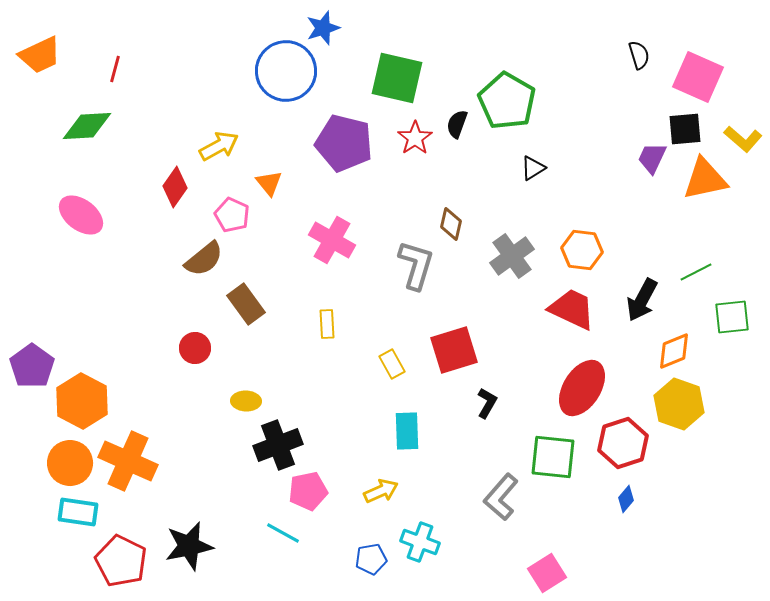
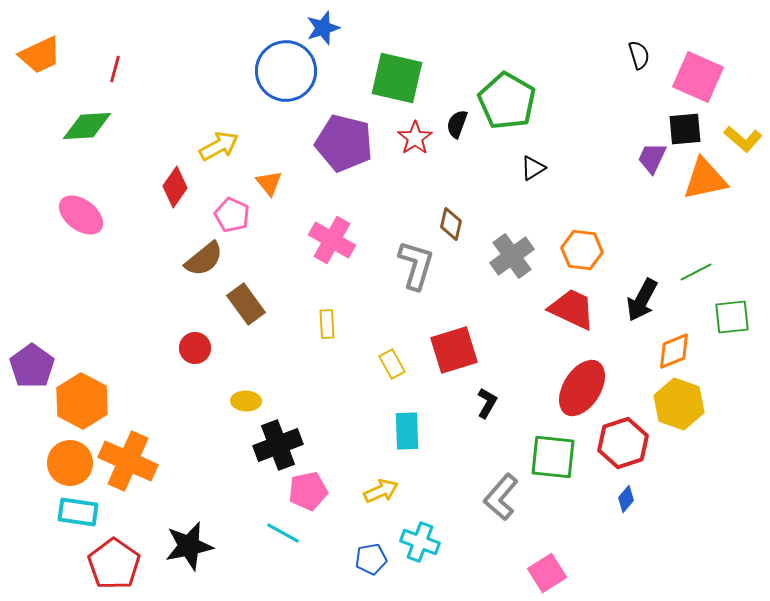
red pentagon at (121, 561): moved 7 px left, 3 px down; rotated 9 degrees clockwise
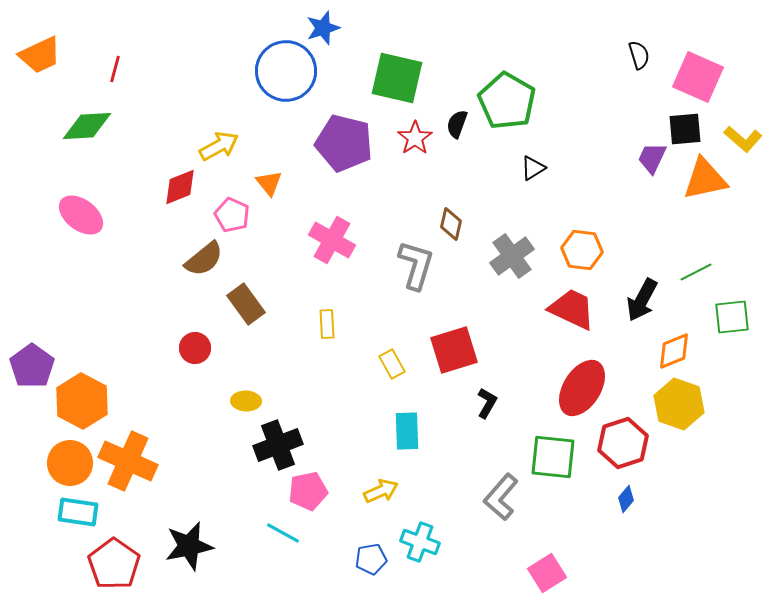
red diamond at (175, 187): moved 5 px right; rotated 33 degrees clockwise
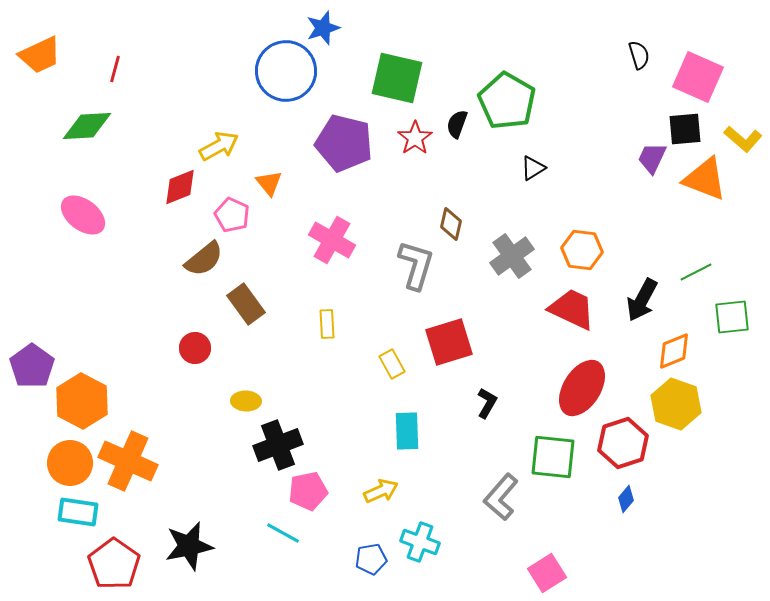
orange triangle at (705, 179): rotated 33 degrees clockwise
pink ellipse at (81, 215): moved 2 px right
red square at (454, 350): moved 5 px left, 8 px up
yellow hexagon at (679, 404): moved 3 px left
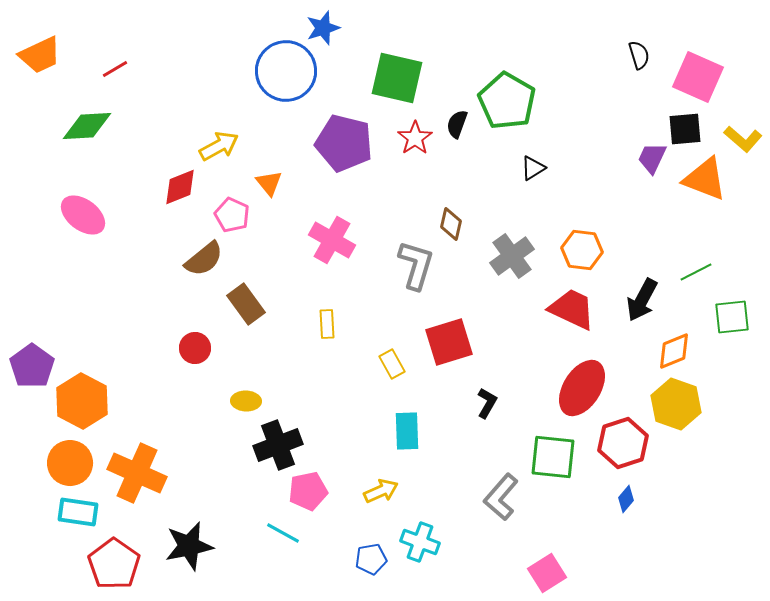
red line at (115, 69): rotated 44 degrees clockwise
orange cross at (128, 461): moved 9 px right, 12 px down
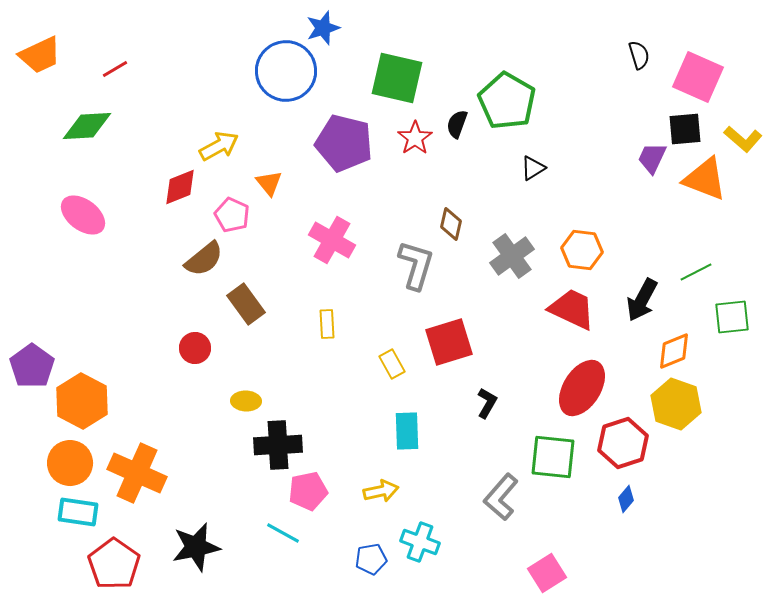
black cross at (278, 445): rotated 18 degrees clockwise
yellow arrow at (381, 491): rotated 12 degrees clockwise
black star at (189, 546): moved 7 px right, 1 px down
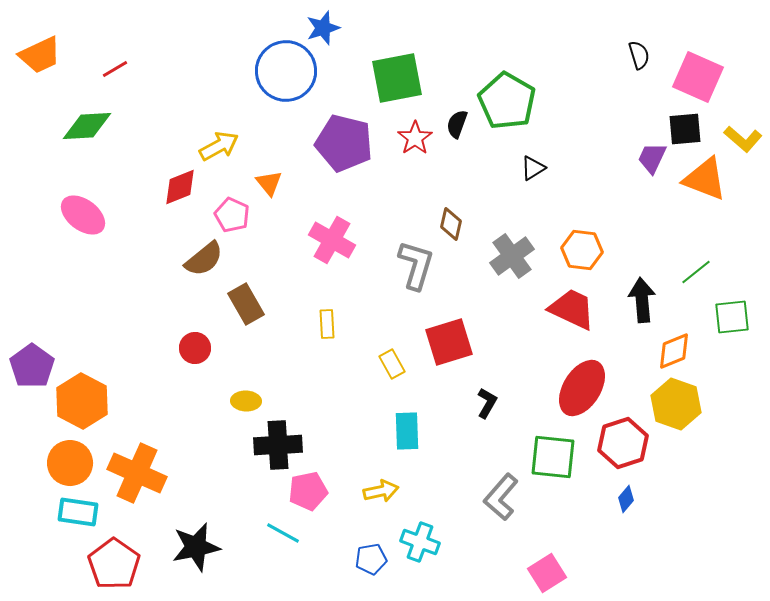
green square at (397, 78): rotated 24 degrees counterclockwise
green line at (696, 272): rotated 12 degrees counterclockwise
black arrow at (642, 300): rotated 147 degrees clockwise
brown rectangle at (246, 304): rotated 6 degrees clockwise
